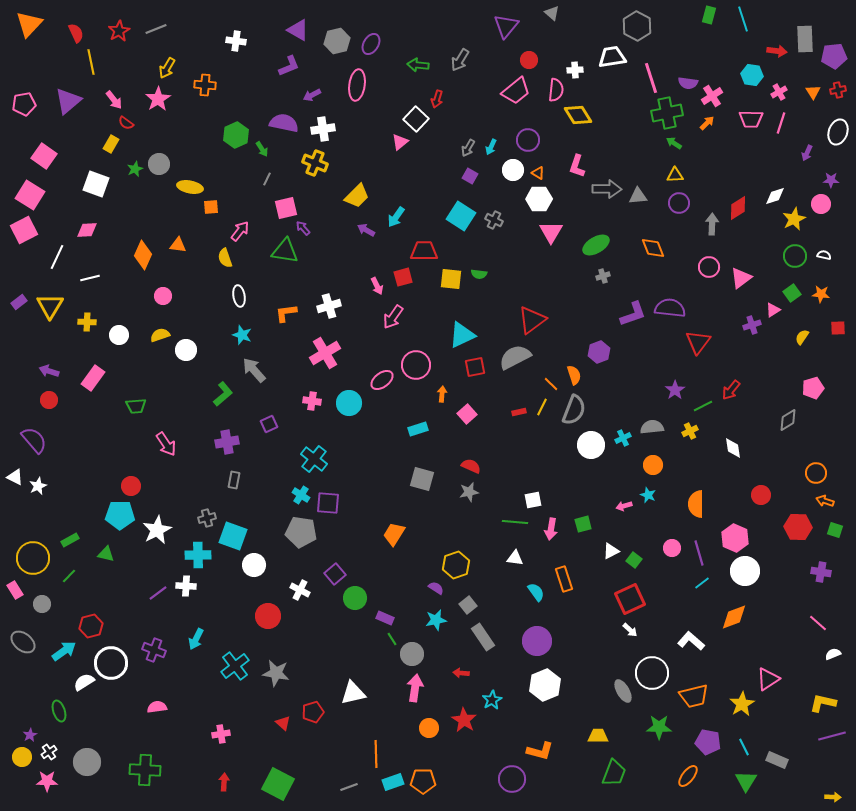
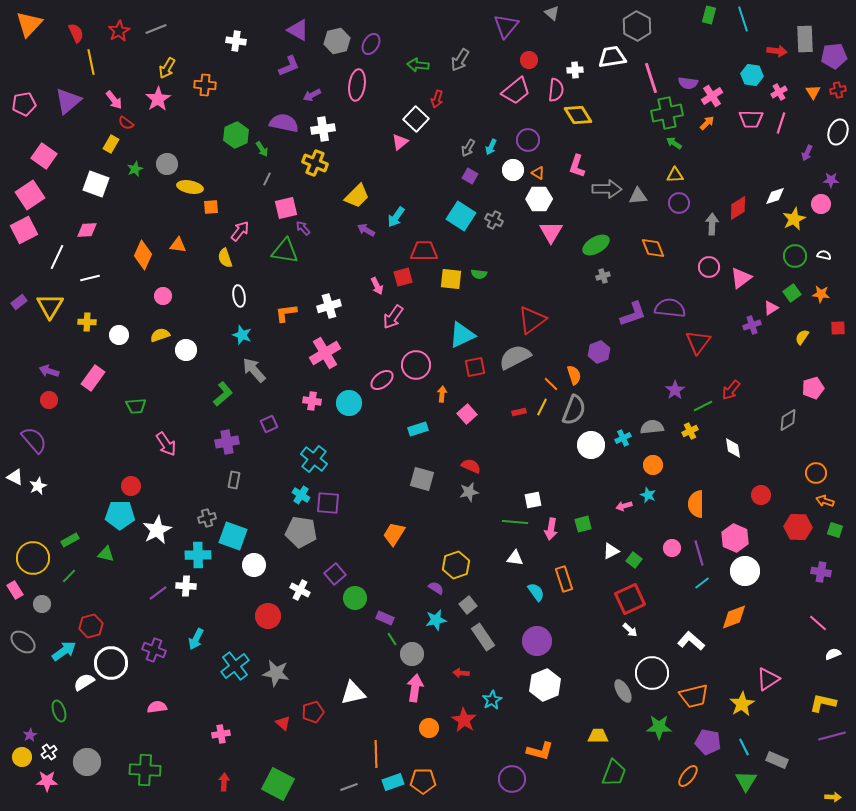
gray circle at (159, 164): moved 8 px right
pink square at (30, 195): rotated 24 degrees clockwise
pink triangle at (773, 310): moved 2 px left, 2 px up
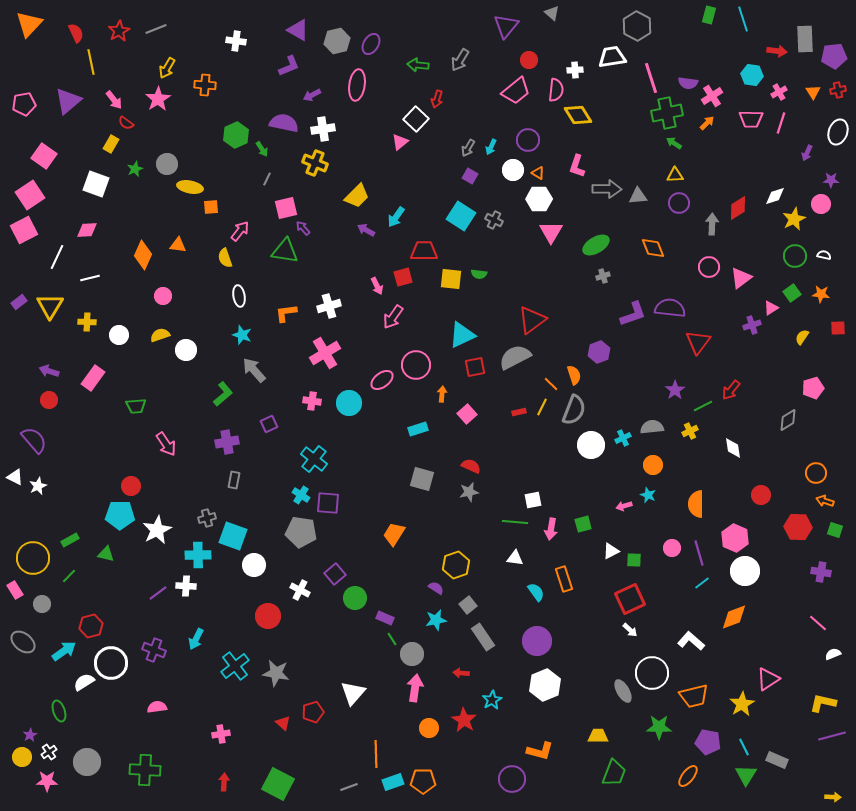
green square at (634, 560): rotated 35 degrees counterclockwise
white triangle at (353, 693): rotated 36 degrees counterclockwise
green triangle at (746, 781): moved 6 px up
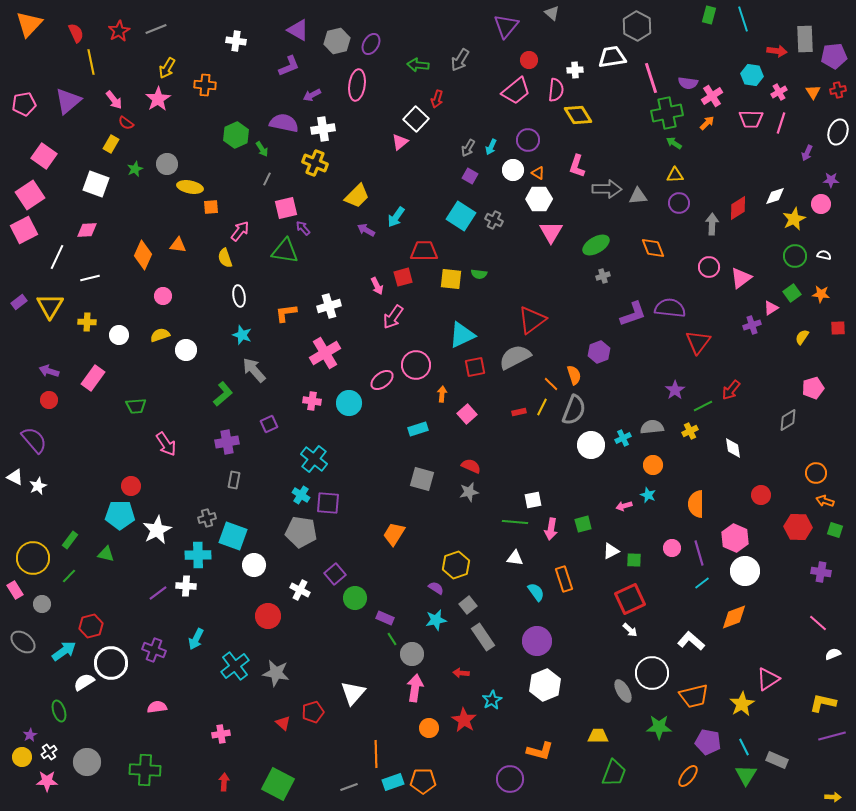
green rectangle at (70, 540): rotated 24 degrees counterclockwise
purple circle at (512, 779): moved 2 px left
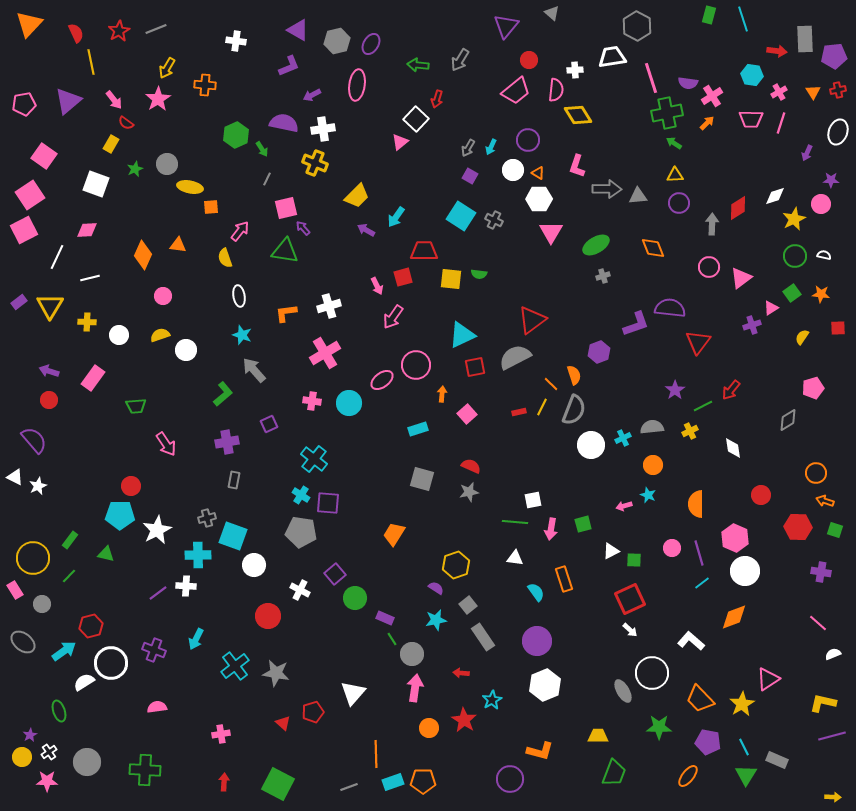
purple L-shape at (633, 314): moved 3 px right, 10 px down
orange trapezoid at (694, 696): moved 6 px right, 3 px down; rotated 60 degrees clockwise
